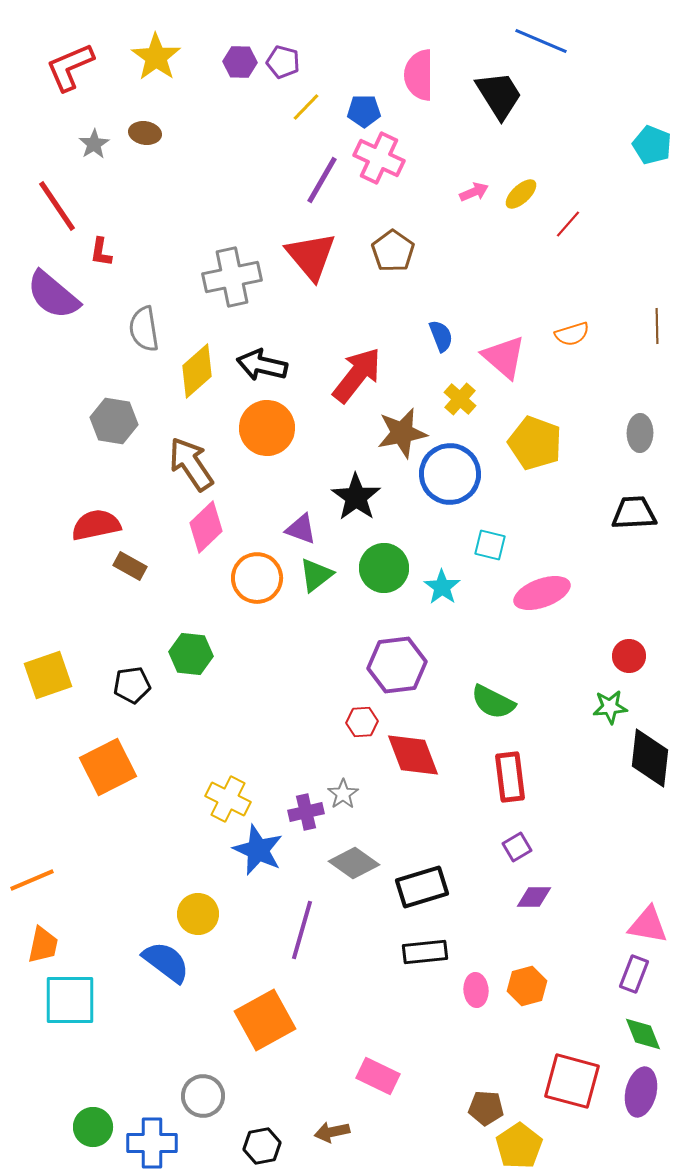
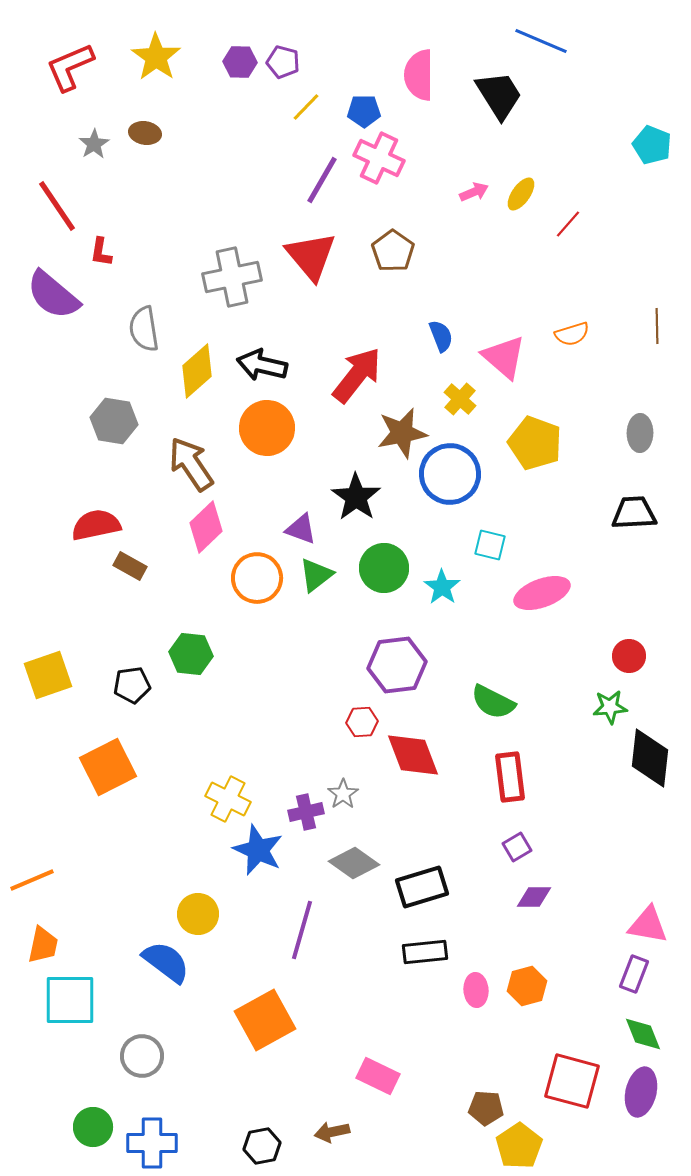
yellow ellipse at (521, 194): rotated 12 degrees counterclockwise
gray circle at (203, 1096): moved 61 px left, 40 px up
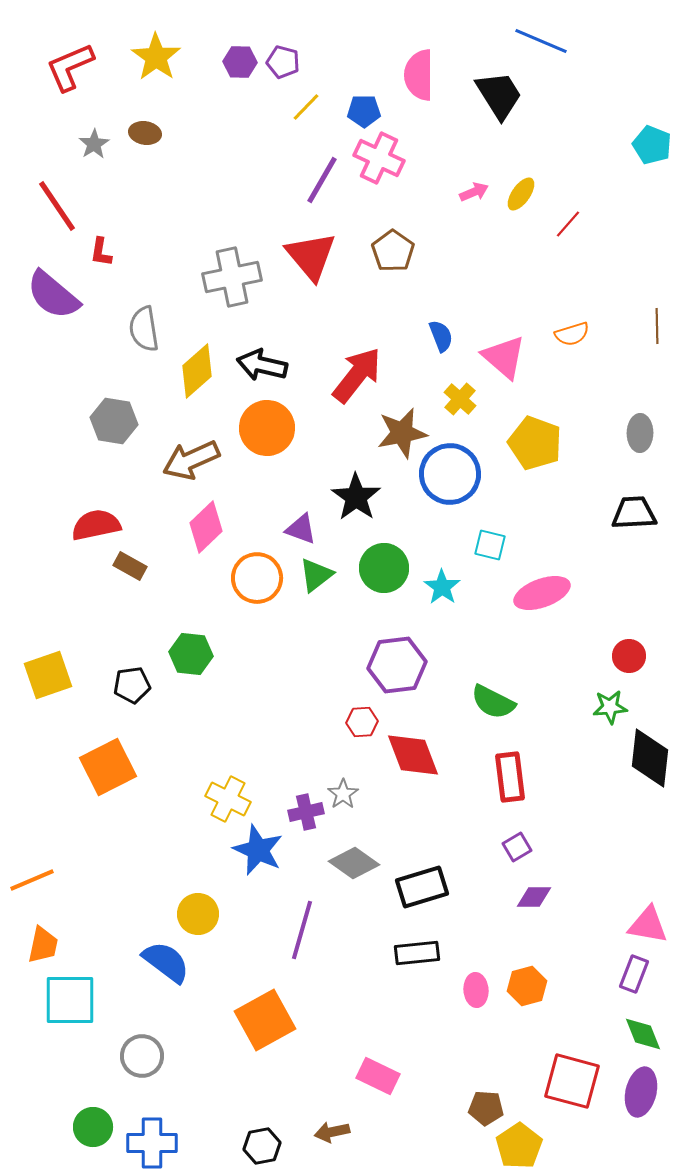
brown arrow at (191, 464): moved 4 px up; rotated 80 degrees counterclockwise
black rectangle at (425, 952): moved 8 px left, 1 px down
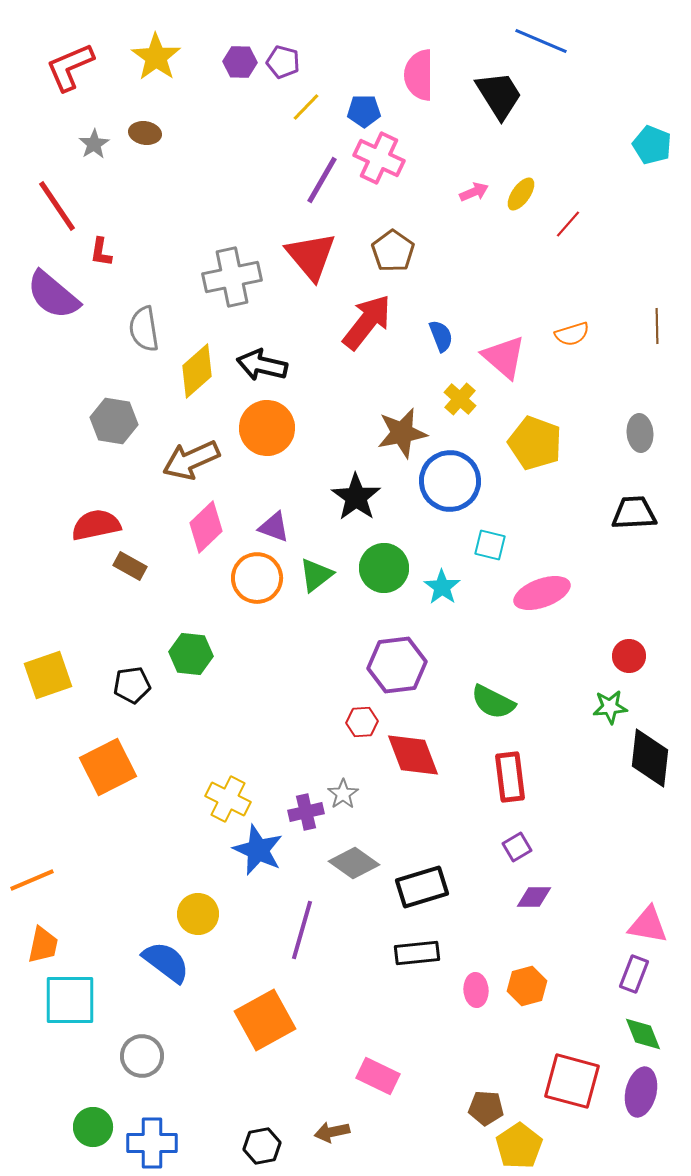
red arrow at (357, 375): moved 10 px right, 53 px up
gray ellipse at (640, 433): rotated 6 degrees counterclockwise
blue circle at (450, 474): moved 7 px down
purple triangle at (301, 529): moved 27 px left, 2 px up
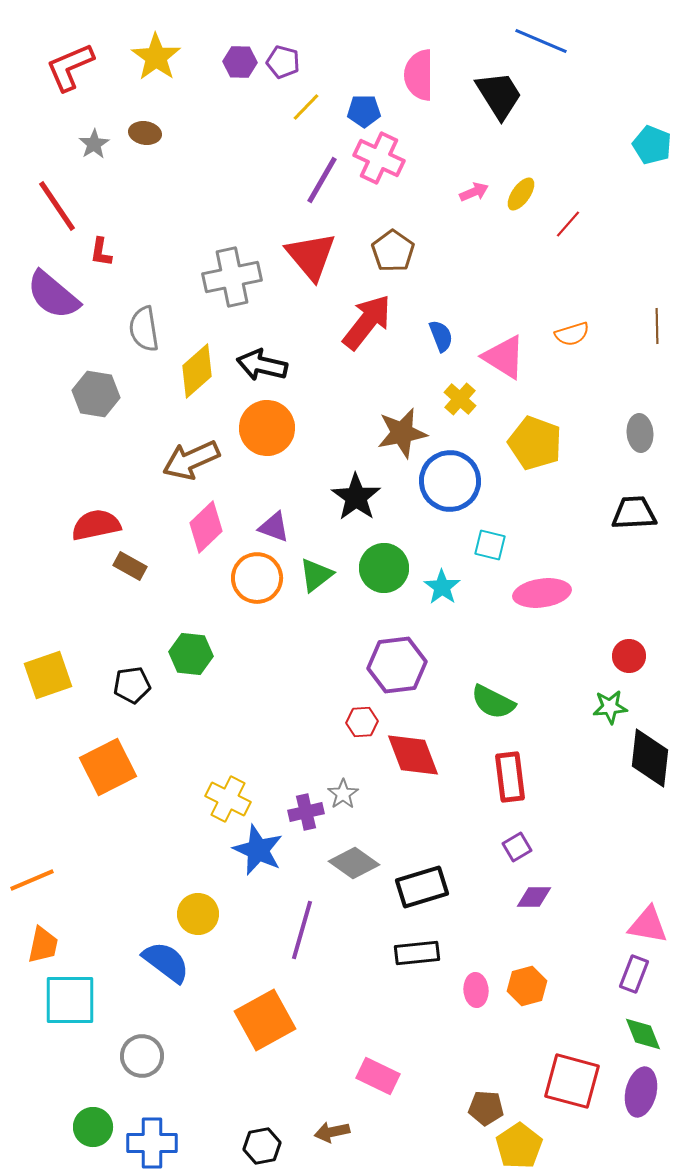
pink triangle at (504, 357): rotated 9 degrees counterclockwise
gray hexagon at (114, 421): moved 18 px left, 27 px up
pink ellipse at (542, 593): rotated 12 degrees clockwise
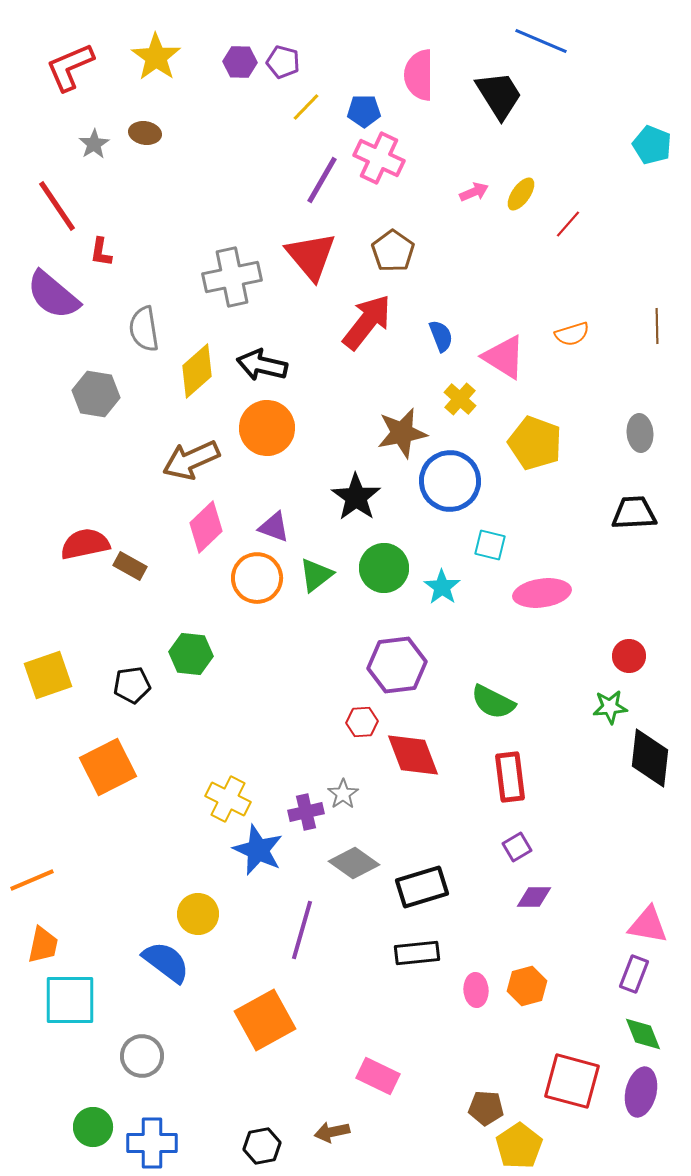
red semicircle at (96, 525): moved 11 px left, 19 px down
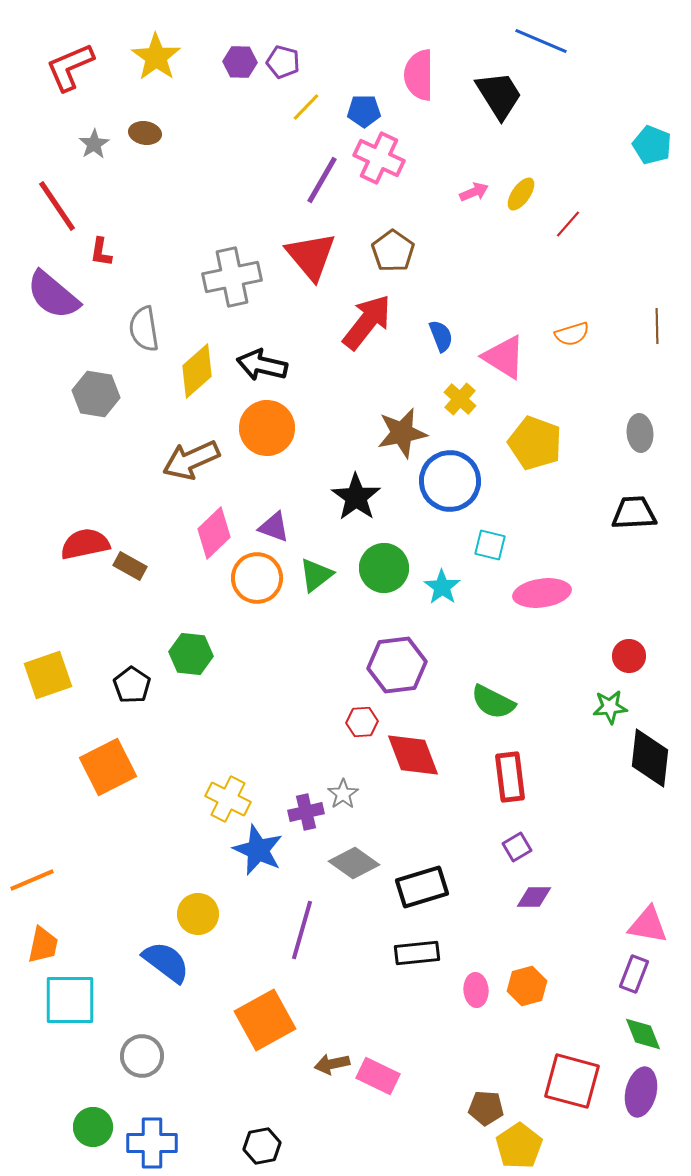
pink diamond at (206, 527): moved 8 px right, 6 px down
black pentagon at (132, 685): rotated 30 degrees counterclockwise
brown arrow at (332, 1132): moved 68 px up
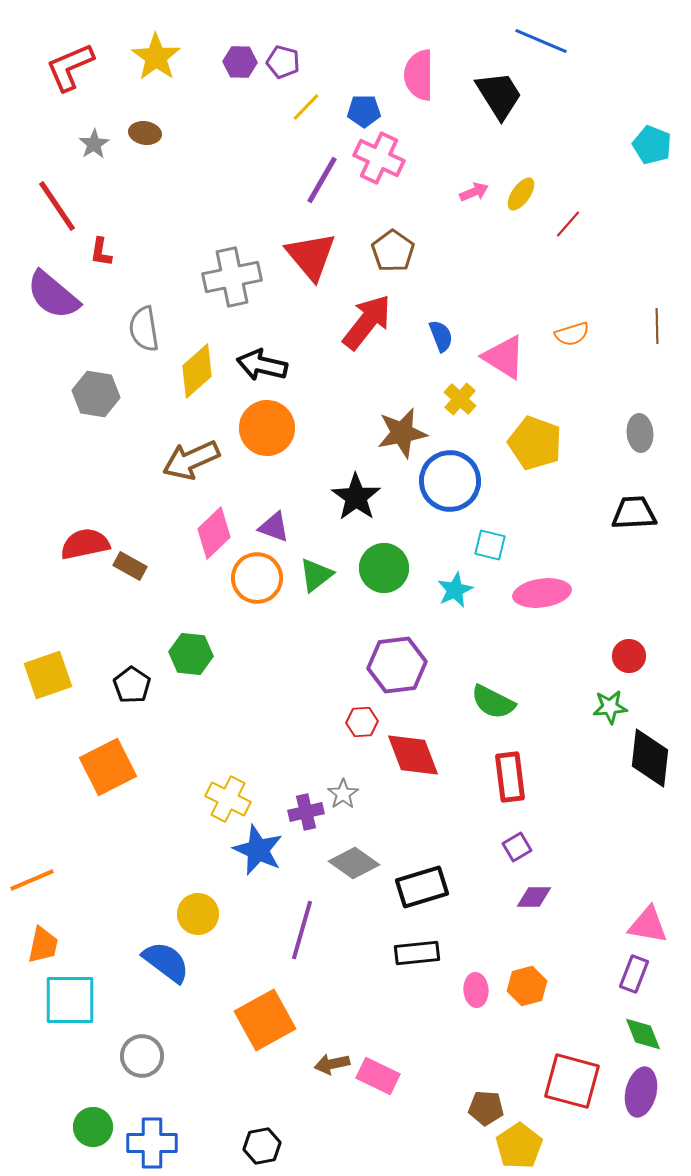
cyan star at (442, 587): moved 13 px right, 3 px down; rotated 12 degrees clockwise
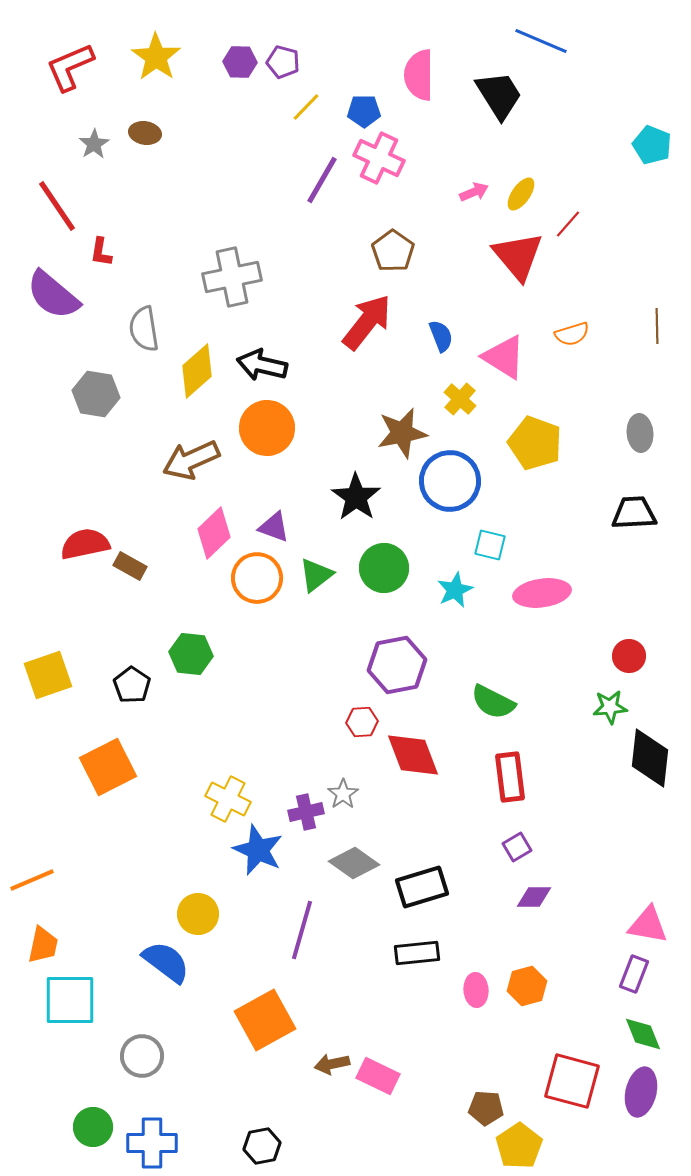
red triangle at (311, 256): moved 207 px right
purple hexagon at (397, 665): rotated 4 degrees counterclockwise
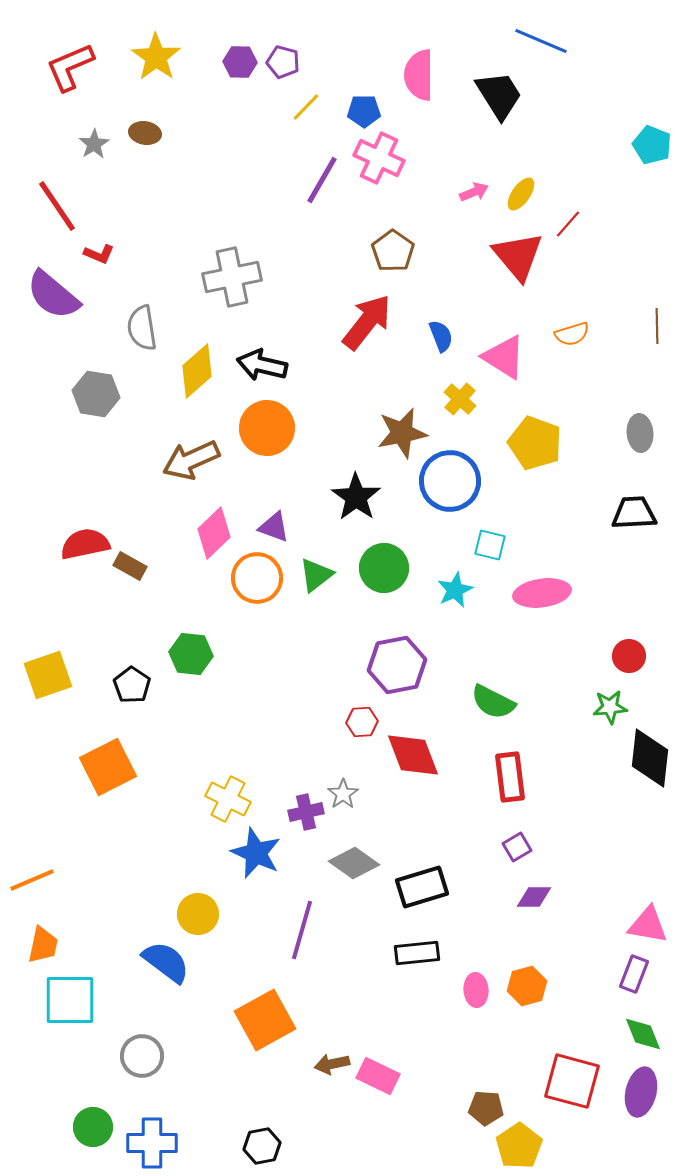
red L-shape at (101, 252): moved 2 px left, 2 px down; rotated 76 degrees counterclockwise
gray semicircle at (144, 329): moved 2 px left, 1 px up
blue star at (258, 850): moved 2 px left, 3 px down
